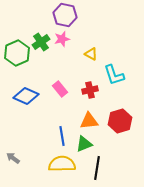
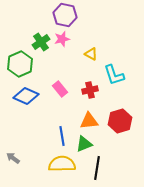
green hexagon: moved 3 px right, 11 px down
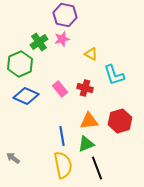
green cross: moved 2 px left
red cross: moved 5 px left, 2 px up; rotated 28 degrees clockwise
green triangle: moved 2 px right
yellow semicircle: moved 1 px right, 1 px down; rotated 80 degrees clockwise
black line: rotated 30 degrees counterclockwise
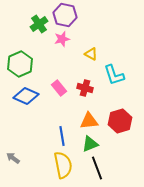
green cross: moved 18 px up
pink rectangle: moved 1 px left, 1 px up
green triangle: moved 4 px right
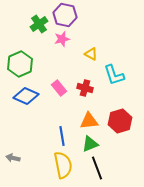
gray arrow: rotated 24 degrees counterclockwise
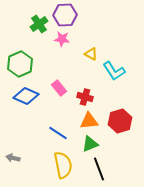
purple hexagon: rotated 15 degrees counterclockwise
pink star: rotated 21 degrees clockwise
cyan L-shape: moved 4 px up; rotated 15 degrees counterclockwise
red cross: moved 9 px down
blue line: moved 4 px left, 3 px up; rotated 48 degrees counterclockwise
black line: moved 2 px right, 1 px down
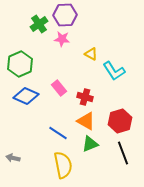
orange triangle: moved 3 px left; rotated 36 degrees clockwise
black line: moved 24 px right, 16 px up
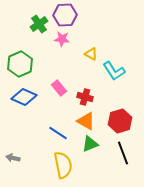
blue diamond: moved 2 px left, 1 px down
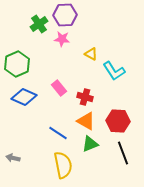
green hexagon: moved 3 px left
red hexagon: moved 2 px left; rotated 20 degrees clockwise
